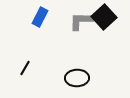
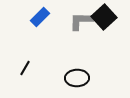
blue rectangle: rotated 18 degrees clockwise
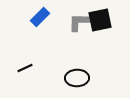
black square: moved 4 px left, 3 px down; rotated 30 degrees clockwise
gray L-shape: moved 1 px left, 1 px down
black line: rotated 35 degrees clockwise
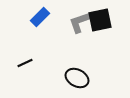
gray L-shape: rotated 20 degrees counterclockwise
black line: moved 5 px up
black ellipse: rotated 30 degrees clockwise
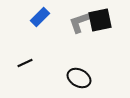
black ellipse: moved 2 px right
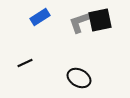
blue rectangle: rotated 12 degrees clockwise
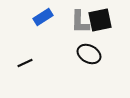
blue rectangle: moved 3 px right
gray L-shape: rotated 70 degrees counterclockwise
black ellipse: moved 10 px right, 24 px up
